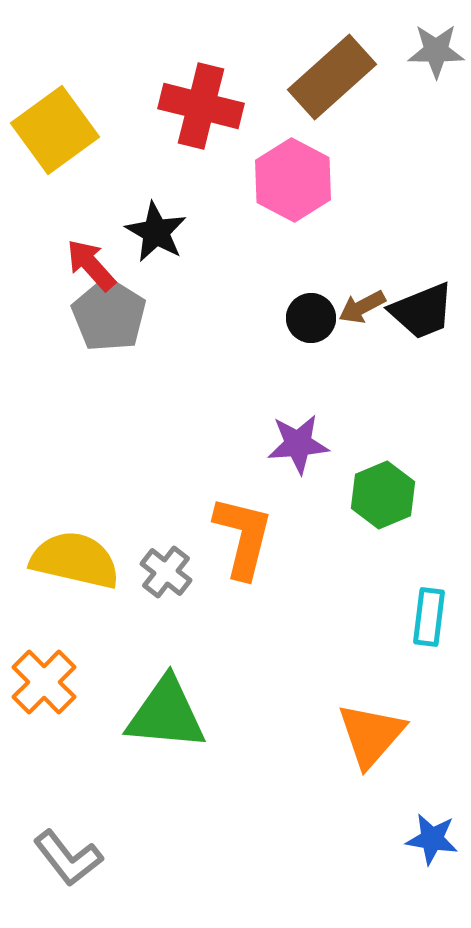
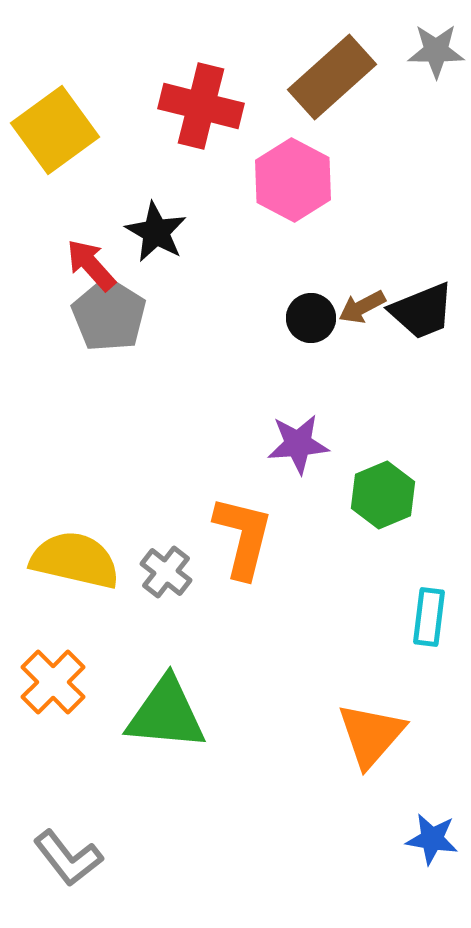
orange cross: moved 9 px right
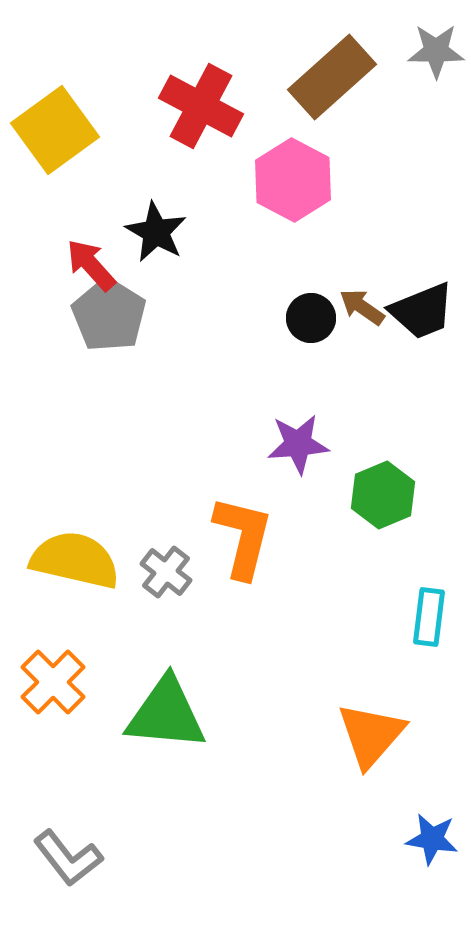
red cross: rotated 14 degrees clockwise
brown arrow: rotated 63 degrees clockwise
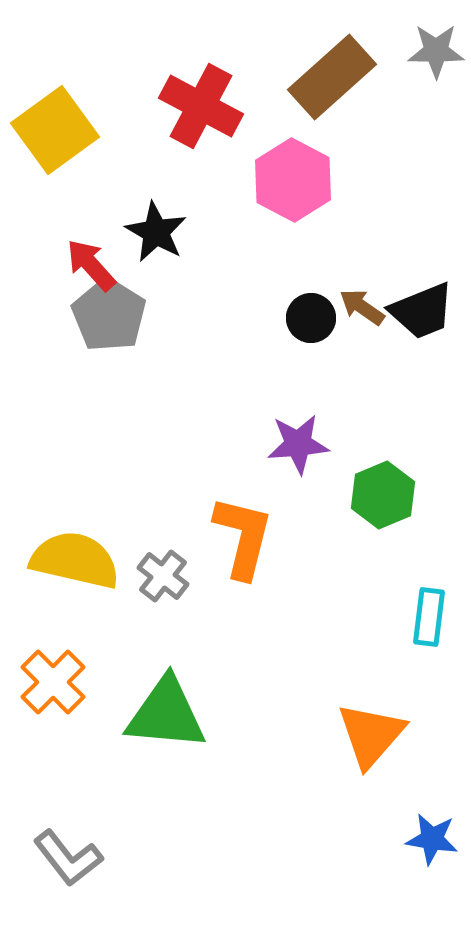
gray cross: moved 3 px left, 4 px down
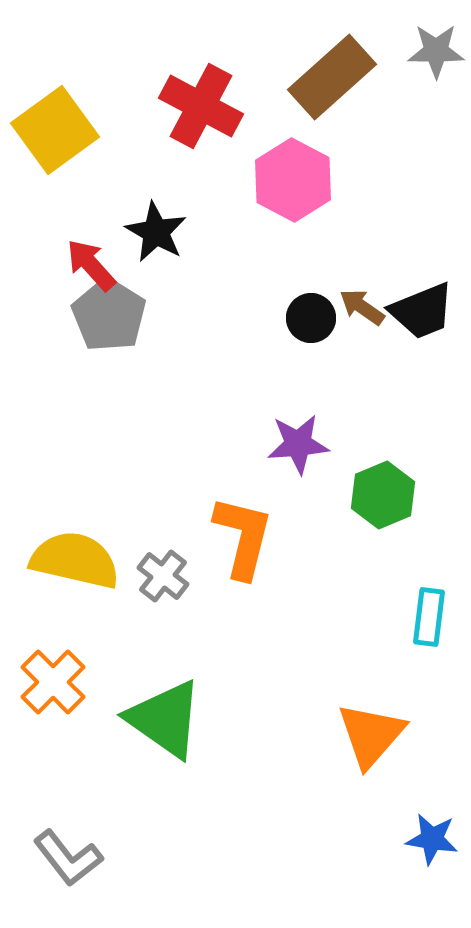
green triangle: moved 1 px left, 5 px down; rotated 30 degrees clockwise
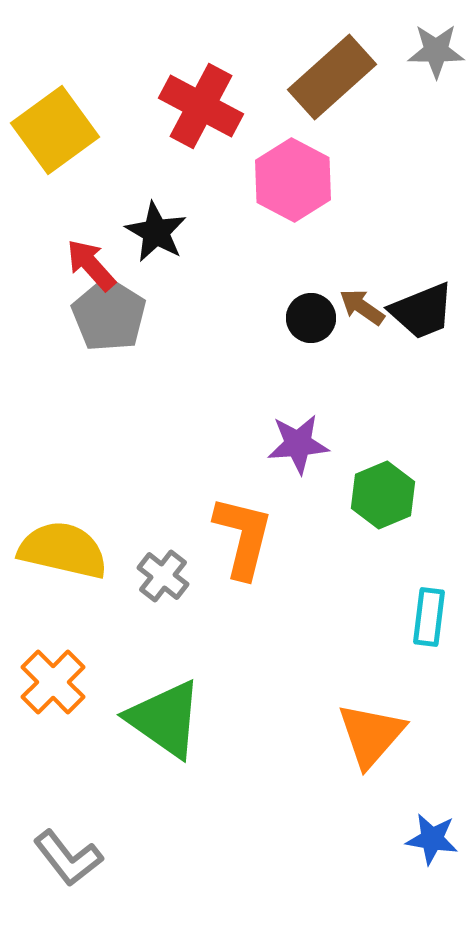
yellow semicircle: moved 12 px left, 10 px up
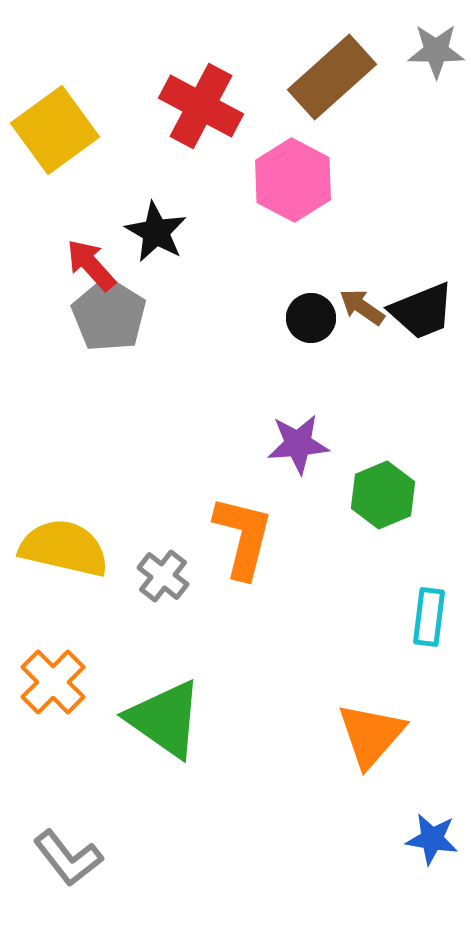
yellow semicircle: moved 1 px right, 2 px up
